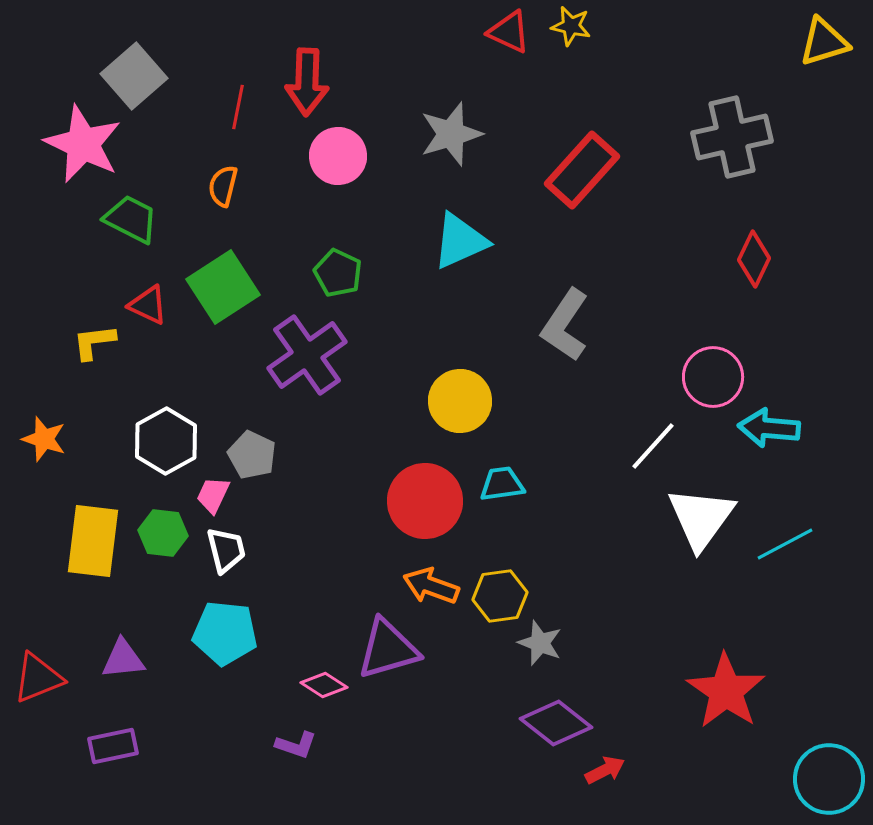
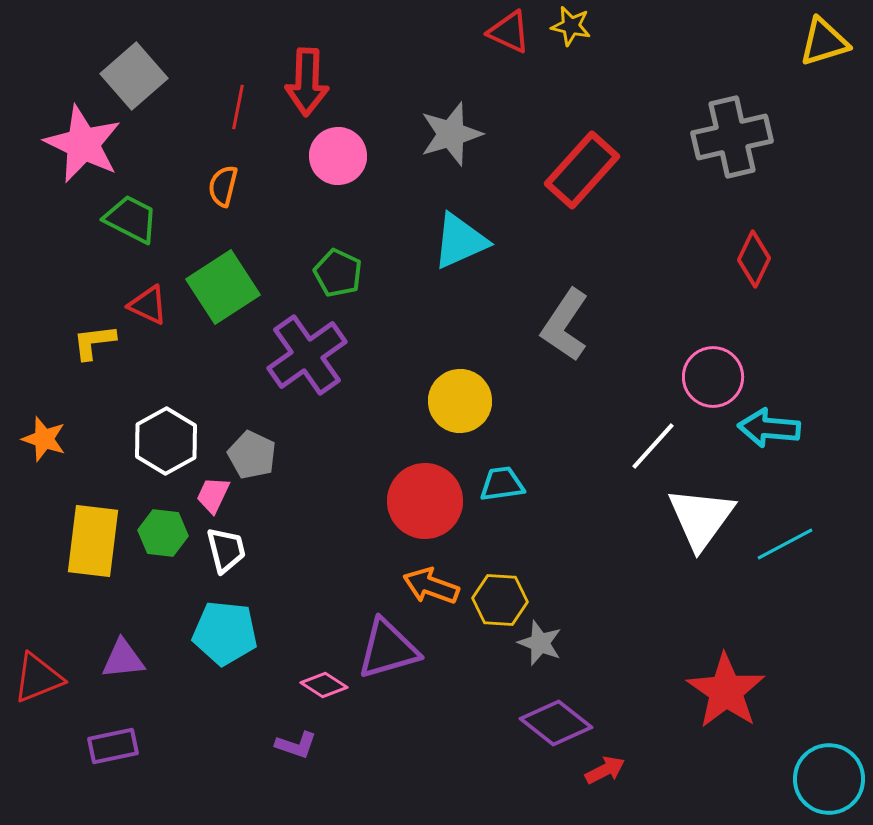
yellow hexagon at (500, 596): moved 4 px down; rotated 12 degrees clockwise
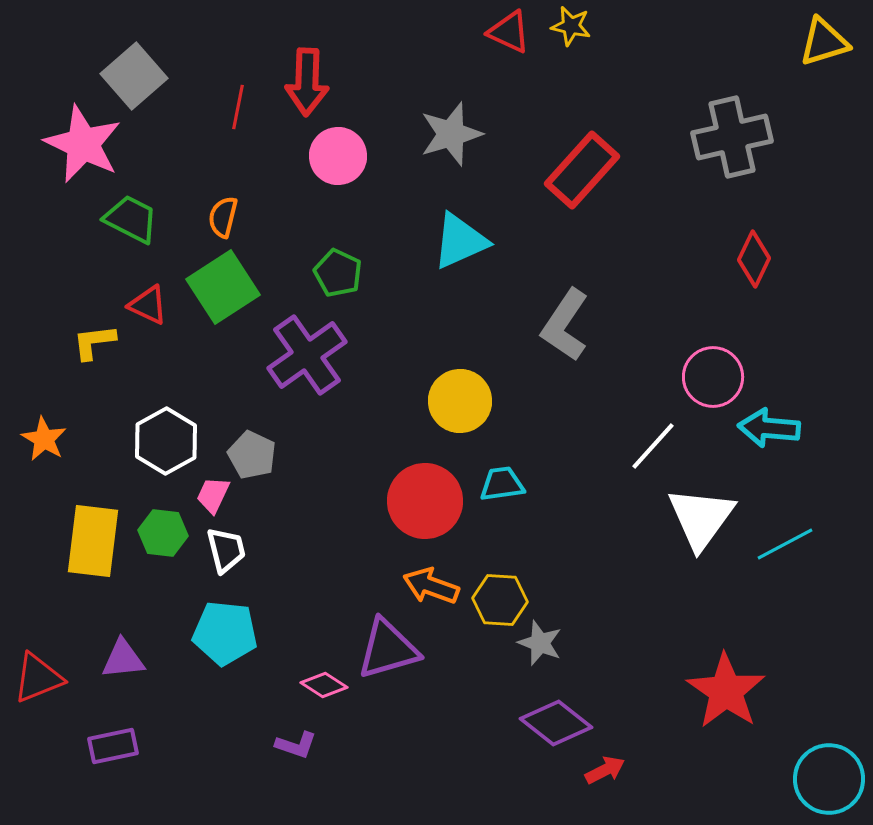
orange semicircle at (223, 186): moved 31 px down
orange star at (44, 439): rotated 12 degrees clockwise
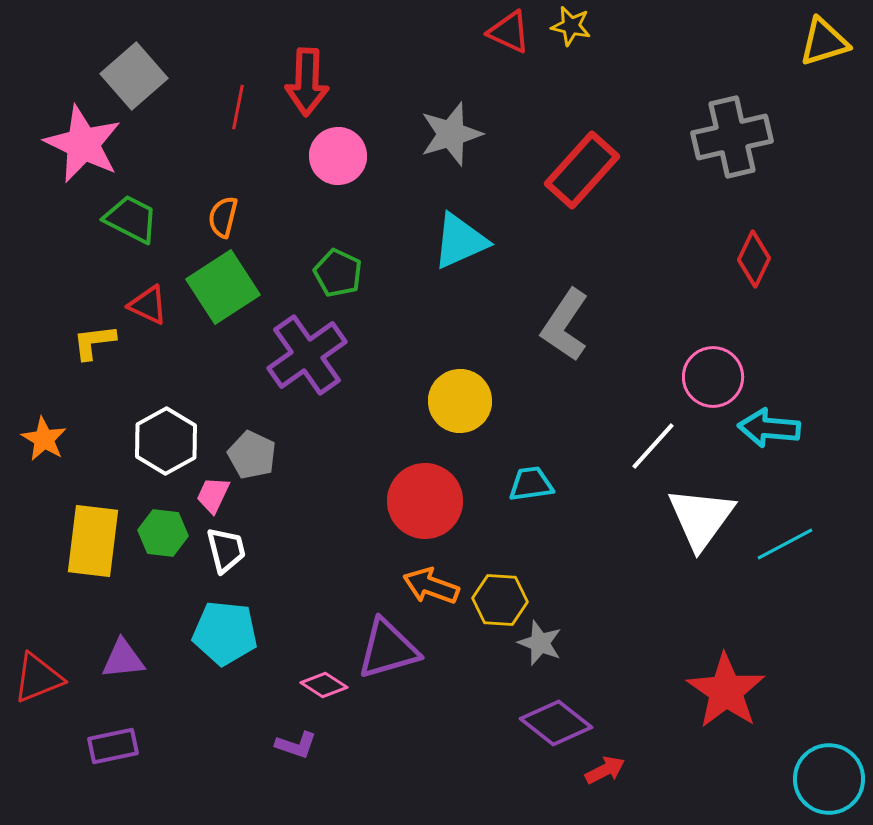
cyan trapezoid at (502, 484): moved 29 px right
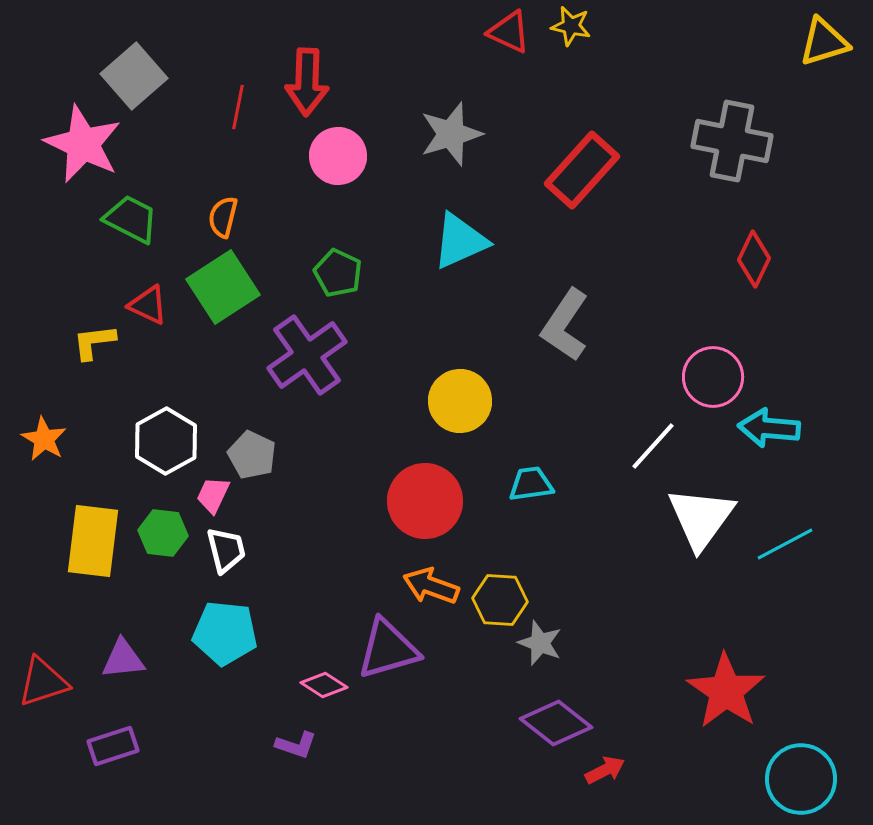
gray cross at (732, 137): moved 4 px down; rotated 24 degrees clockwise
red triangle at (38, 678): moved 5 px right, 4 px down; rotated 4 degrees clockwise
purple rectangle at (113, 746): rotated 6 degrees counterclockwise
cyan circle at (829, 779): moved 28 px left
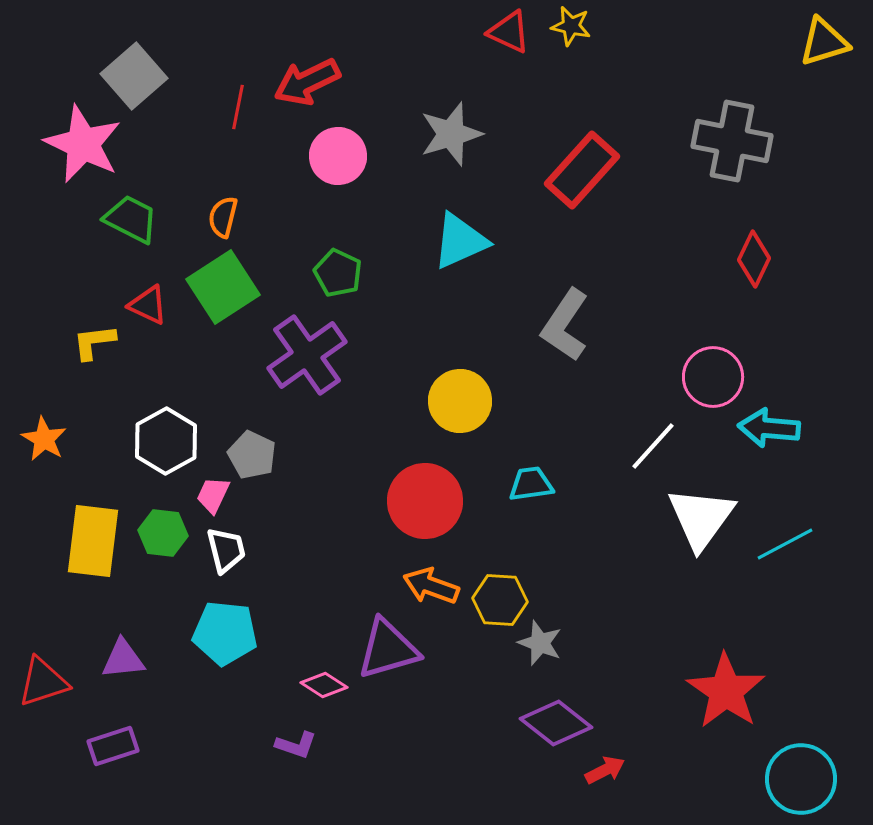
red arrow at (307, 82): rotated 62 degrees clockwise
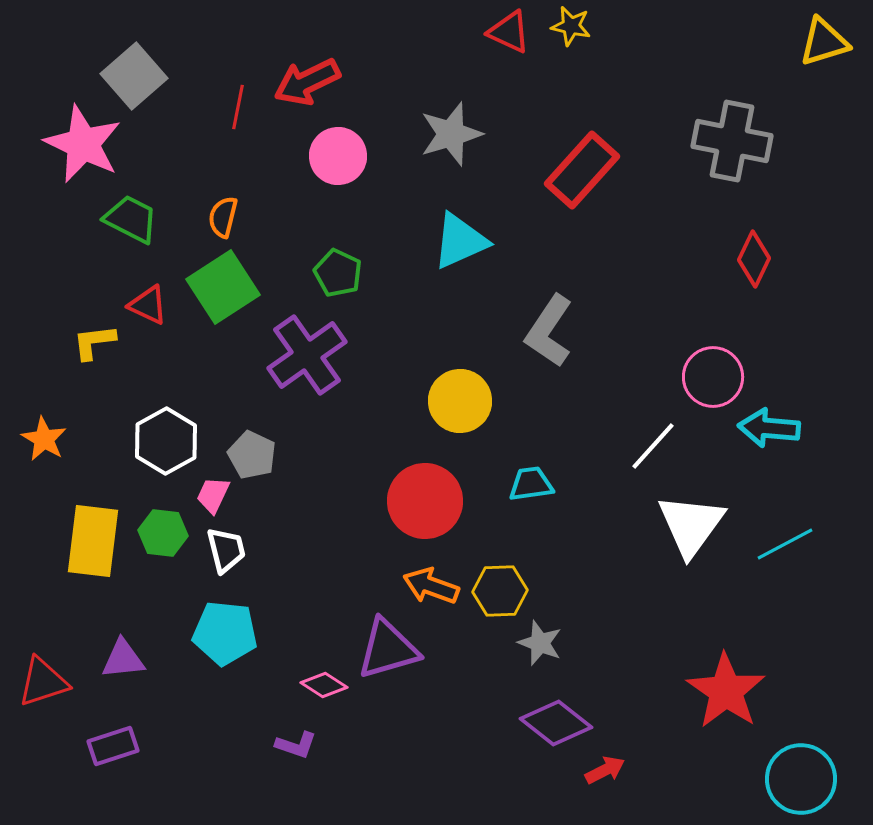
gray L-shape at (565, 325): moved 16 px left, 6 px down
white triangle at (701, 518): moved 10 px left, 7 px down
yellow hexagon at (500, 600): moved 9 px up; rotated 6 degrees counterclockwise
